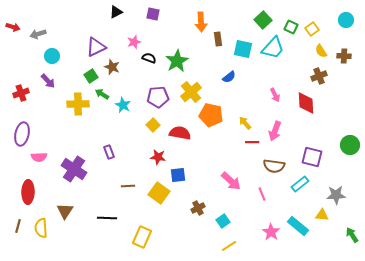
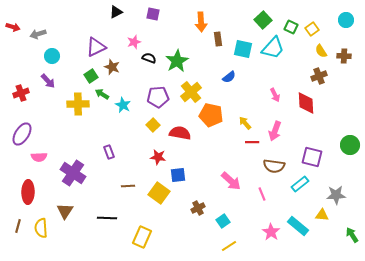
purple ellipse at (22, 134): rotated 20 degrees clockwise
purple cross at (74, 169): moved 1 px left, 4 px down
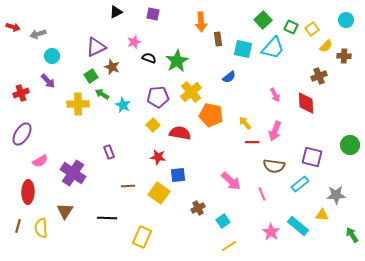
yellow semicircle at (321, 51): moved 5 px right, 5 px up; rotated 104 degrees counterclockwise
pink semicircle at (39, 157): moved 1 px right, 4 px down; rotated 28 degrees counterclockwise
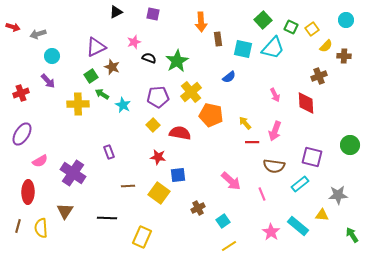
gray star at (336, 195): moved 2 px right
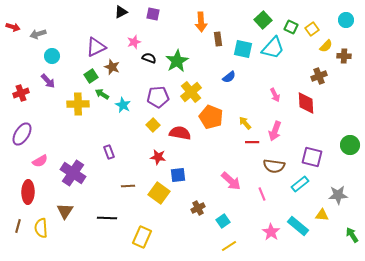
black triangle at (116, 12): moved 5 px right
orange pentagon at (211, 115): moved 2 px down; rotated 10 degrees clockwise
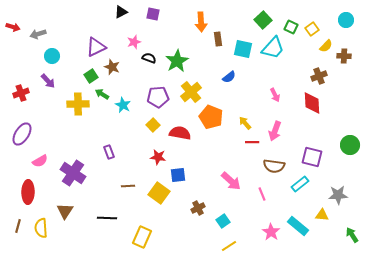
red diamond at (306, 103): moved 6 px right
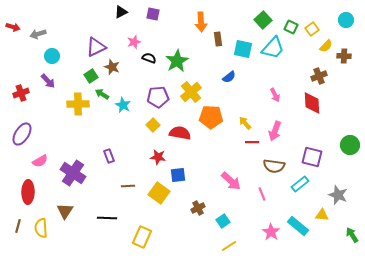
orange pentagon at (211, 117): rotated 20 degrees counterclockwise
purple rectangle at (109, 152): moved 4 px down
gray star at (338, 195): rotated 24 degrees clockwise
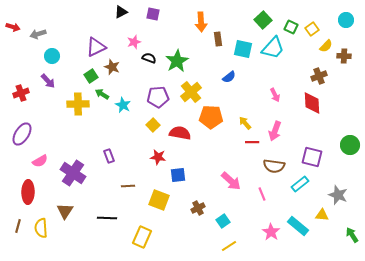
yellow square at (159, 193): moved 7 px down; rotated 15 degrees counterclockwise
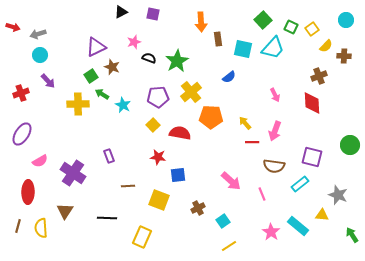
cyan circle at (52, 56): moved 12 px left, 1 px up
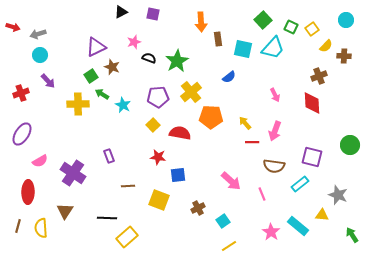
yellow rectangle at (142, 237): moved 15 px left; rotated 25 degrees clockwise
